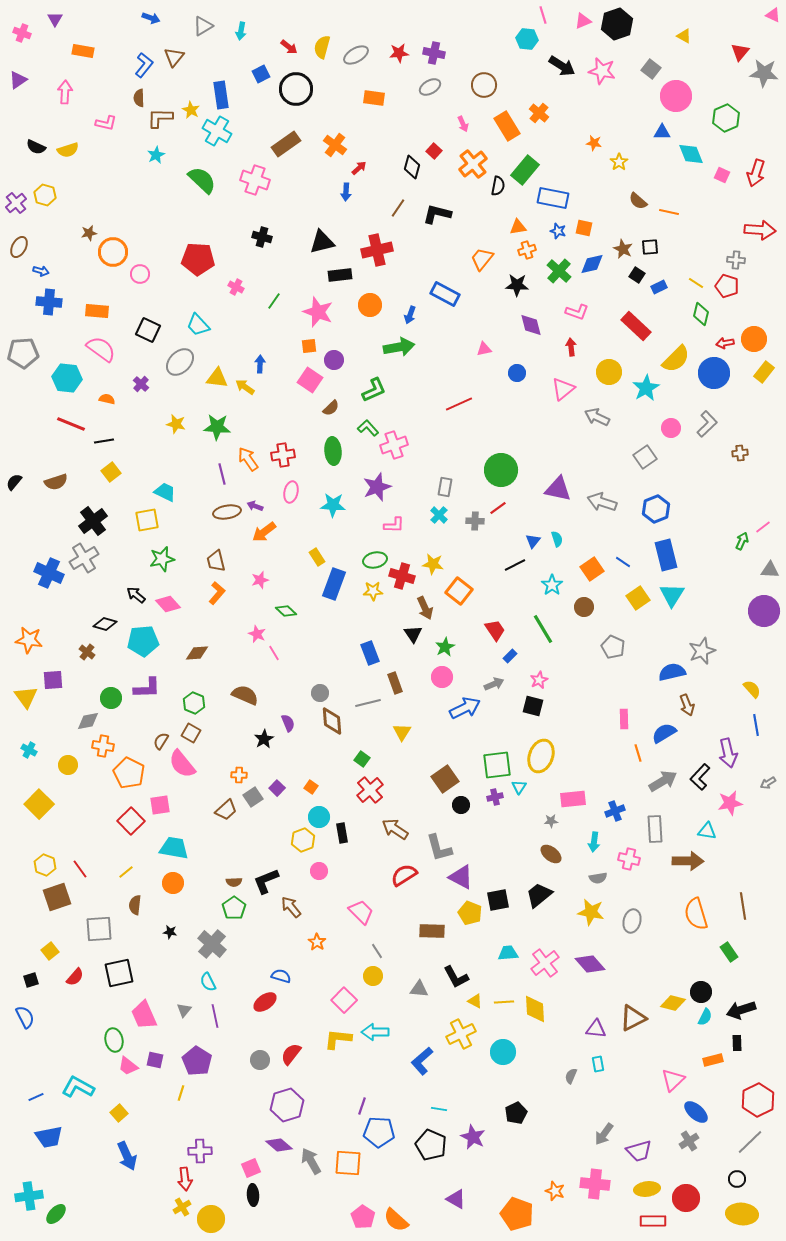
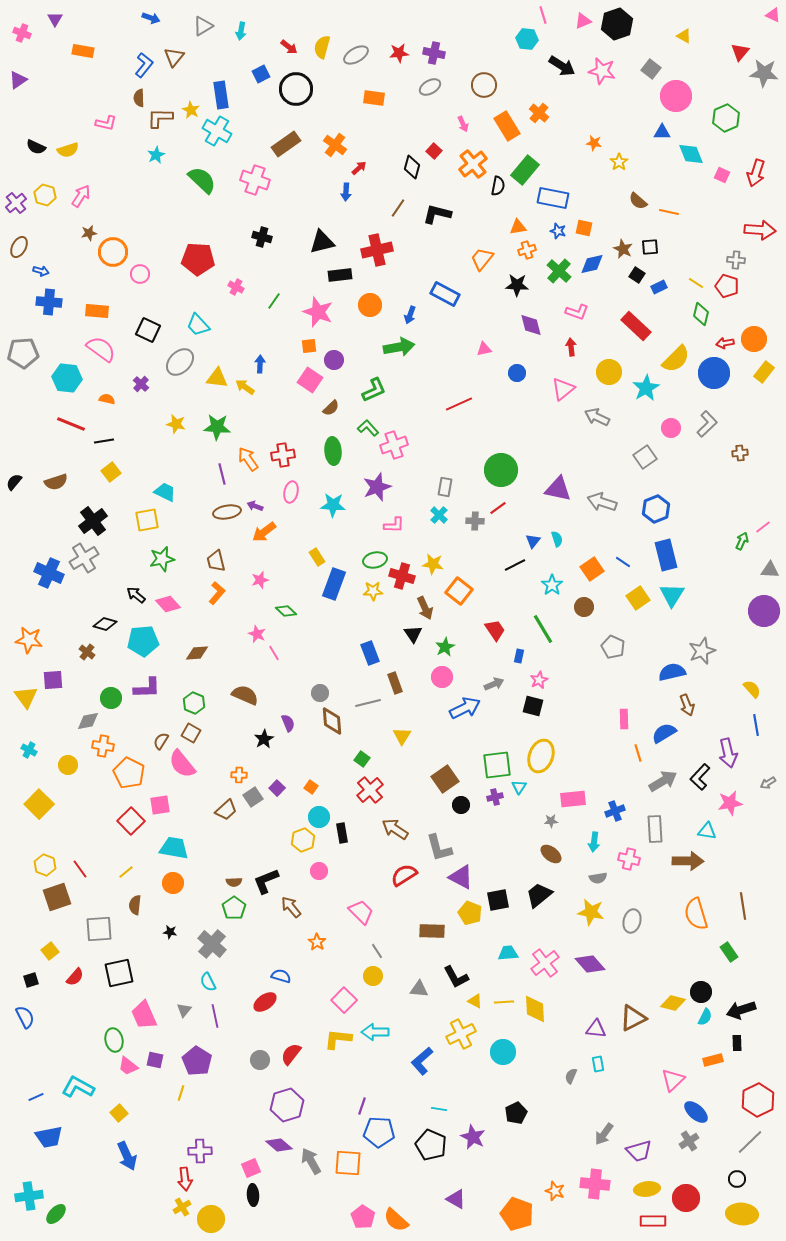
pink arrow at (65, 92): moved 16 px right, 104 px down; rotated 30 degrees clockwise
blue rectangle at (510, 656): moved 9 px right; rotated 32 degrees counterclockwise
yellow triangle at (402, 732): moved 4 px down
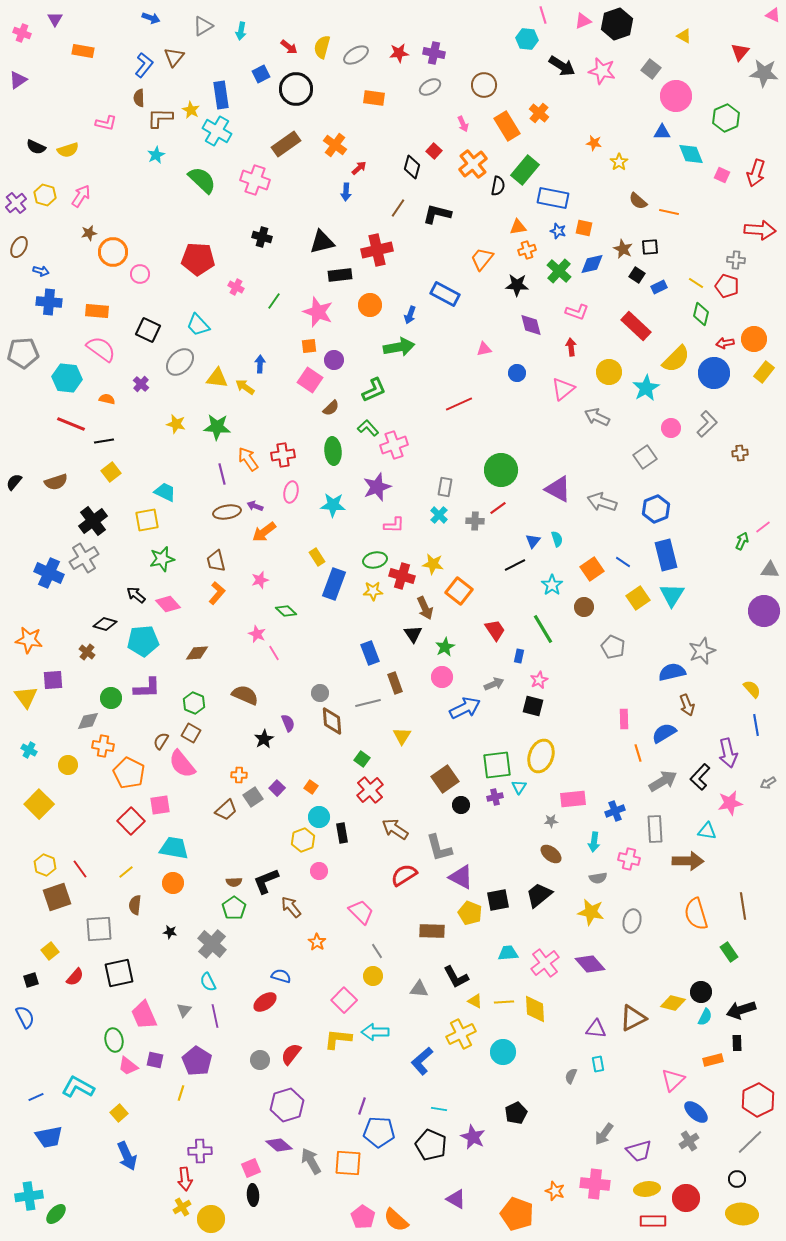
purple triangle at (558, 489): rotated 16 degrees clockwise
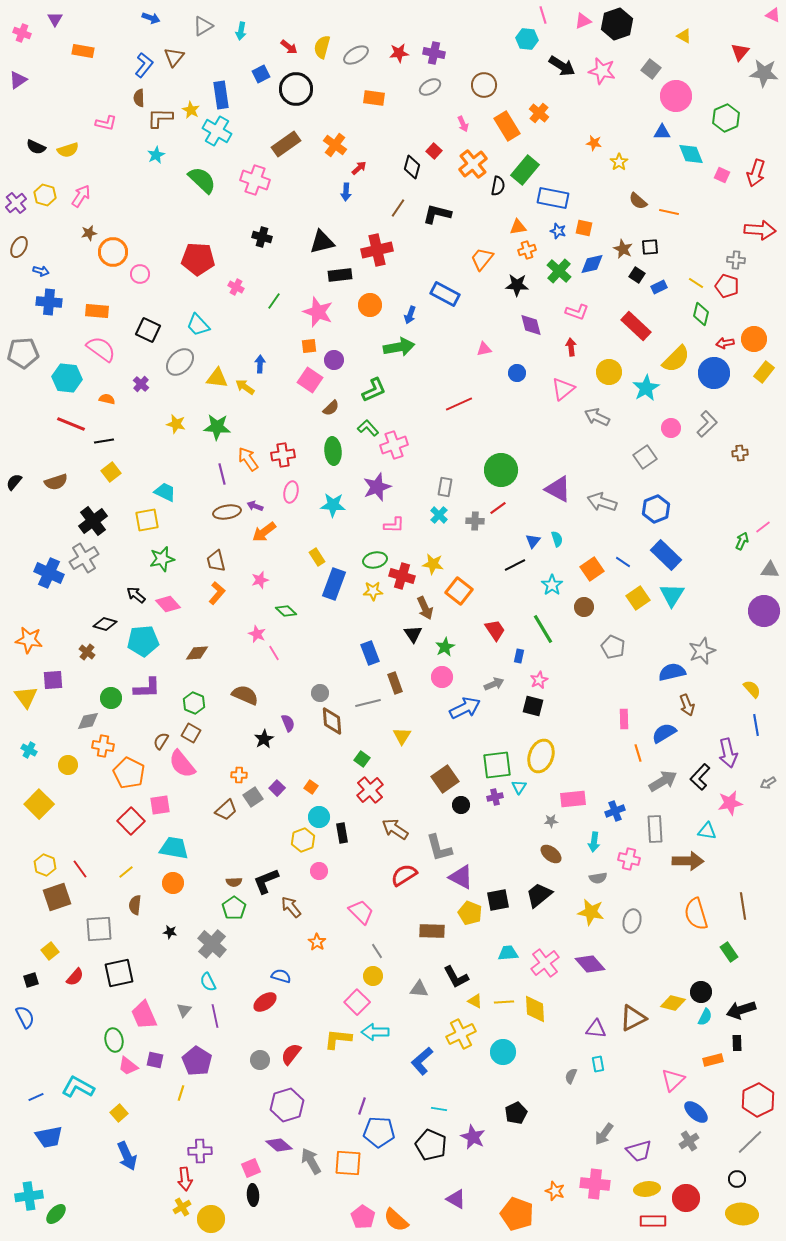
blue rectangle at (666, 555): rotated 32 degrees counterclockwise
pink square at (344, 1000): moved 13 px right, 2 px down
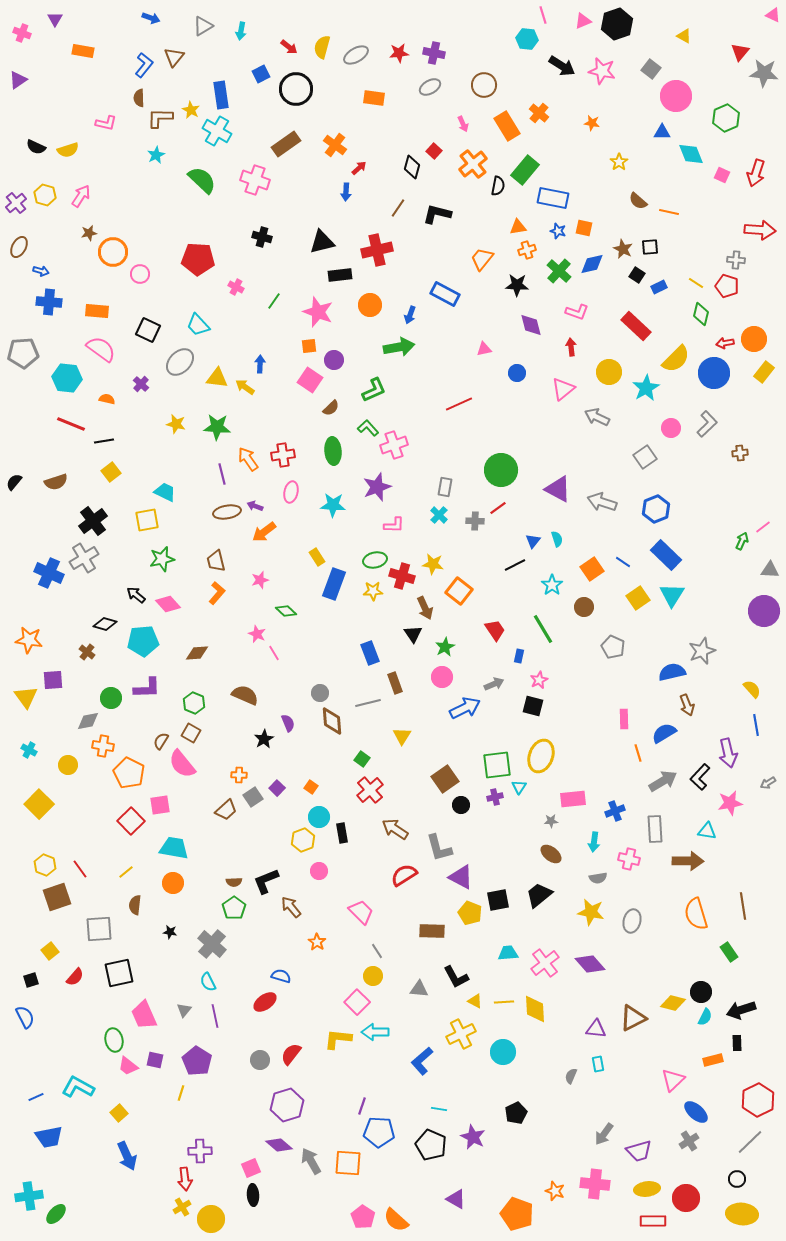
orange star at (594, 143): moved 2 px left, 20 px up
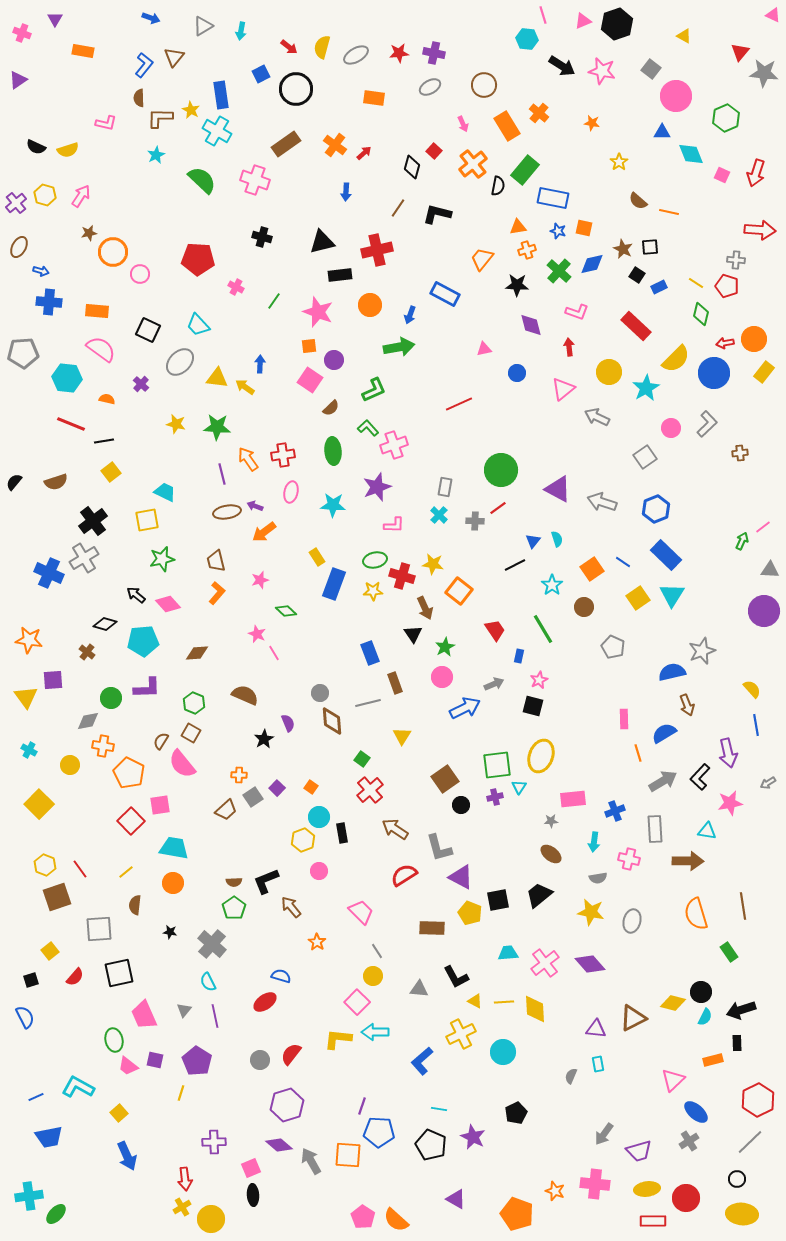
red arrow at (359, 168): moved 5 px right, 15 px up
red arrow at (571, 347): moved 2 px left
yellow circle at (68, 765): moved 2 px right
brown rectangle at (432, 931): moved 3 px up
purple cross at (200, 1151): moved 14 px right, 9 px up
orange square at (348, 1163): moved 8 px up
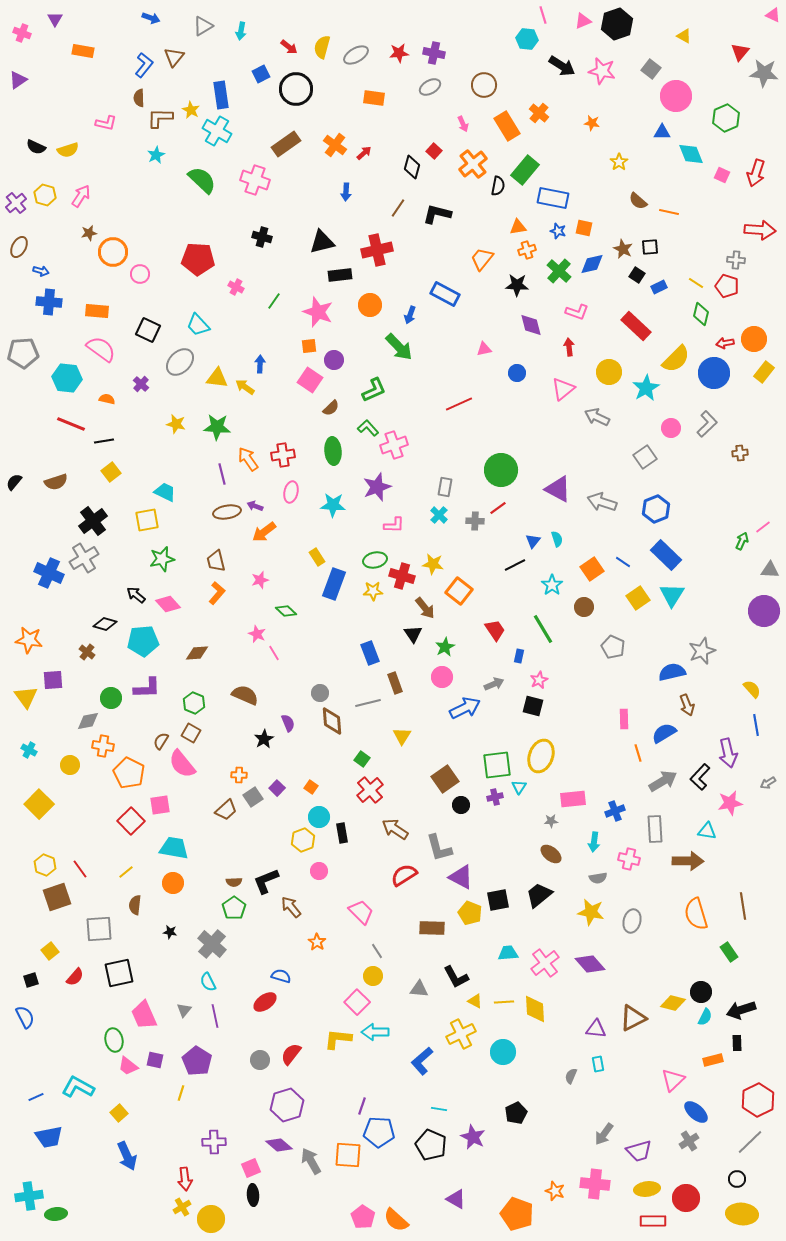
green arrow at (399, 347): rotated 56 degrees clockwise
brown arrow at (425, 608): rotated 15 degrees counterclockwise
green ellipse at (56, 1214): rotated 40 degrees clockwise
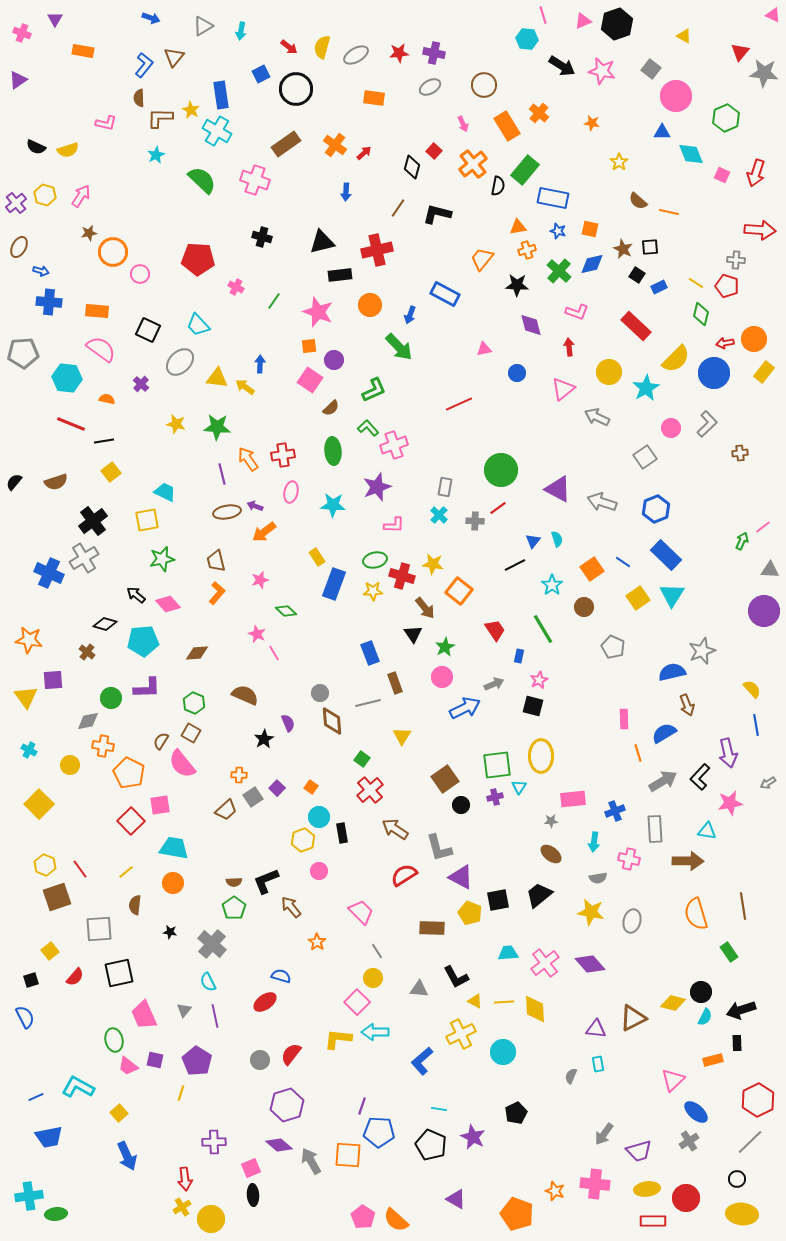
orange square at (584, 228): moved 6 px right, 1 px down
yellow ellipse at (541, 756): rotated 20 degrees counterclockwise
yellow circle at (373, 976): moved 2 px down
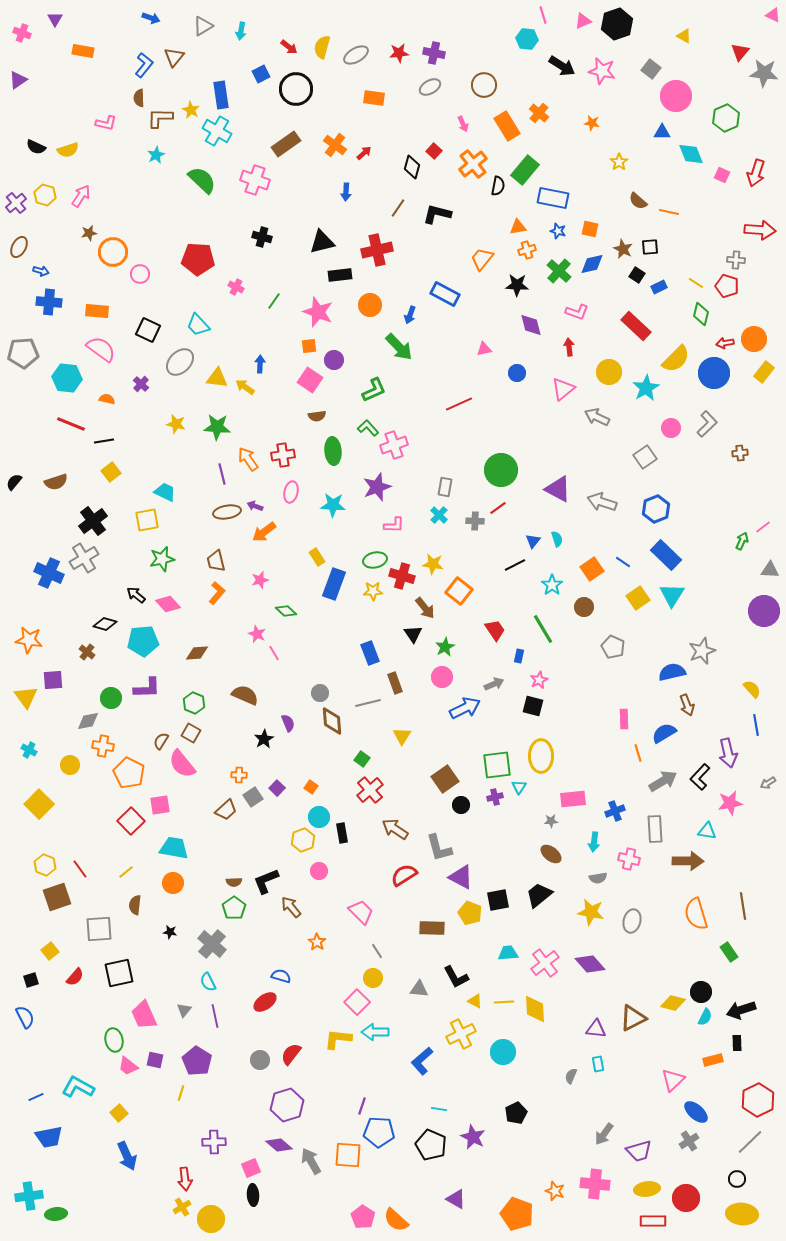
brown semicircle at (331, 408): moved 14 px left, 8 px down; rotated 36 degrees clockwise
